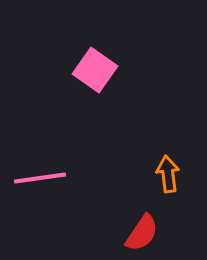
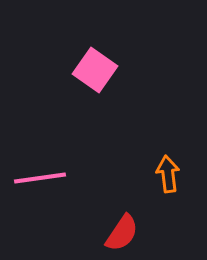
red semicircle: moved 20 px left
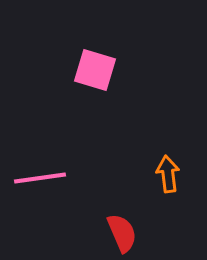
pink square: rotated 18 degrees counterclockwise
red semicircle: rotated 57 degrees counterclockwise
